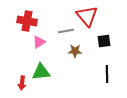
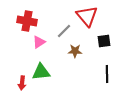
gray line: moved 2 px left; rotated 35 degrees counterclockwise
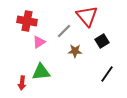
black square: moved 2 px left; rotated 24 degrees counterclockwise
black line: rotated 36 degrees clockwise
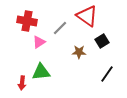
red triangle: rotated 15 degrees counterclockwise
gray line: moved 4 px left, 3 px up
brown star: moved 4 px right, 1 px down
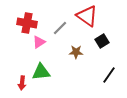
red cross: moved 2 px down
brown star: moved 3 px left
black line: moved 2 px right, 1 px down
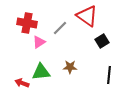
brown star: moved 6 px left, 15 px down
black line: rotated 30 degrees counterclockwise
red arrow: rotated 104 degrees clockwise
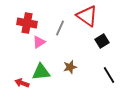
gray line: rotated 21 degrees counterclockwise
brown star: rotated 16 degrees counterclockwise
black line: rotated 36 degrees counterclockwise
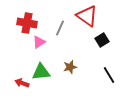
black square: moved 1 px up
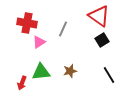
red triangle: moved 12 px right
gray line: moved 3 px right, 1 px down
brown star: moved 4 px down
red arrow: rotated 88 degrees counterclockwise
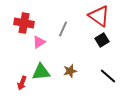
red cross: moved 3 px left
black line: moved 1 px left, 1 px down; rotated 18 degrees counterclockwise
